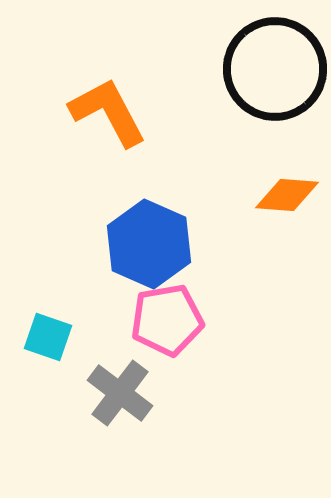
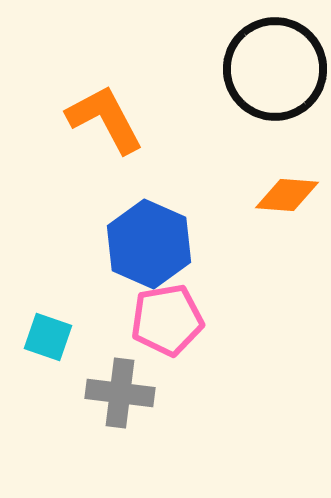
orange L-shape: moved 3 px left, 7 px down
gray cross: rotated 30 degrees counterclockwise
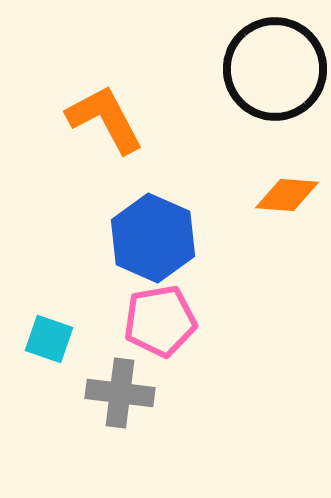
blue hexagon: moved 4 px right, 6 px up
pink pentagon: moved 7 px left, 1 px down
cyan square: moved 1 px right, 2 px down
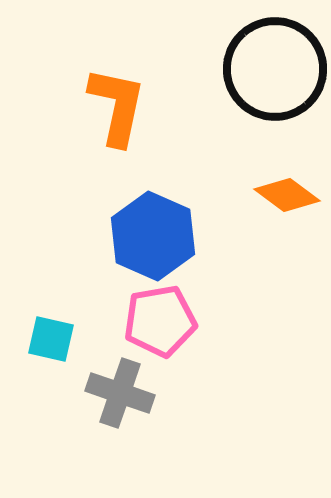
orange L-shape: moved 12 px right, 13 px up; rotated 40 degrees clockwise
orange diamond: rotated 32 degrees clockwise
blue hexagon: moved 2 px up
cyan square: moved 2 px right; rotated 6 degrees counterclockwise
gray cross: rotated 12 degrees clockwise
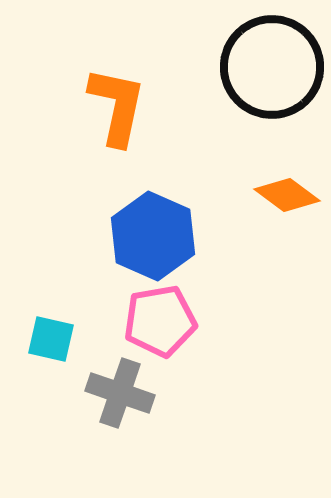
black circle: moved 3 px left, 2 px up
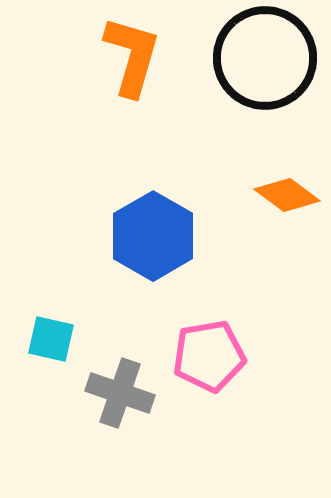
black circle: moved 7 px left, 9 px up
orange L-shape: moved 15 px right, 50 px up; rotated 4 degrees clockwise
blue hexagon: rotated 6 degrees clockwise
pink pentagon: moved 49 px right, 35 px down
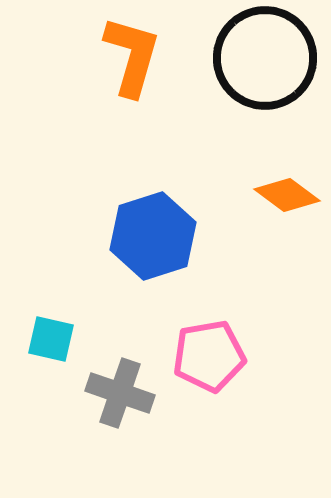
blue hexagon: rotated 12 degrees clockwise
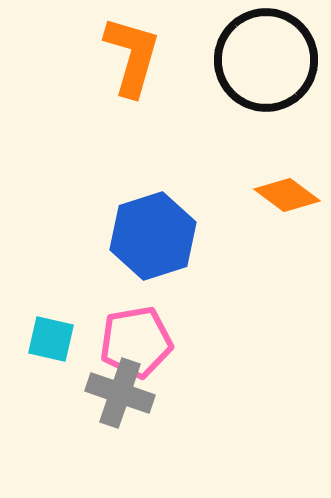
black circle: moved 1 px right, 2 px down
pink pentagon: moved 73 px left, 14 px up
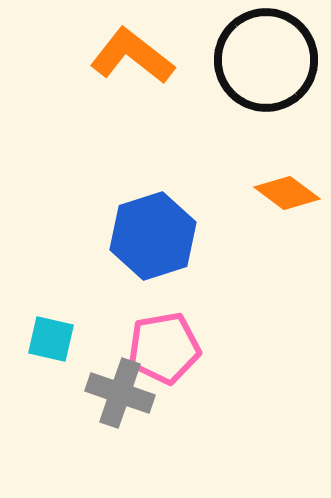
orange L-shape: rotated 68 degrees counterclockwise
orange diamond: moved 2 px up
pink pentagon: moved 28 px right, 6 px down
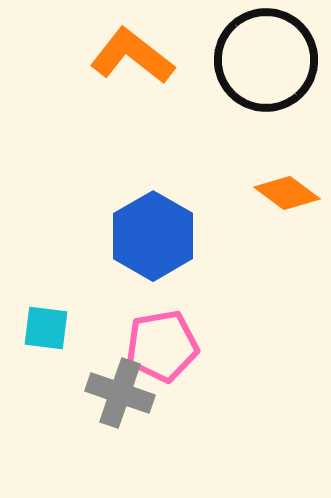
blue hexagon: rotated 12 degrees counterclockwise
cyan square: moved 5 px left, 11 px up; rotated 6 degrees counterclockwise
pink pentagon: moved 2 px left, 2 px up
